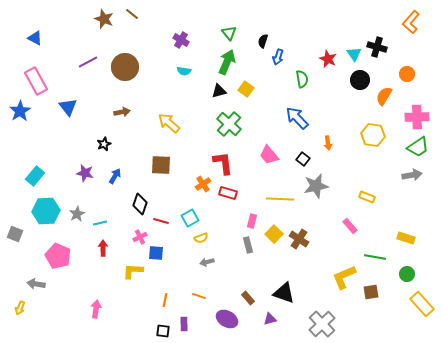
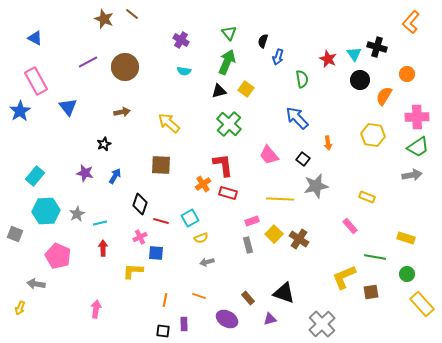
red L-shape at (223, 163): moved 2 px down
pink rectangle at (252, 221): rotated 56 degrees clockwise
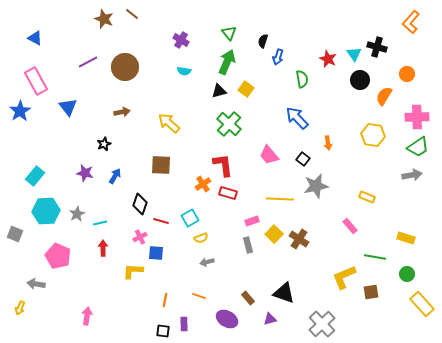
pink arrow at (96, 309): moved 9 px left, 7 px down
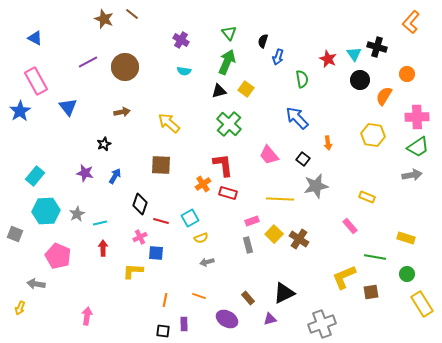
black triangle at (284, 293): rotated 45 degrees counterclockwise
yellow rectangle at (422, 304): rotated 10 degrees clockwise
gray cross at (322, 324): rotated 24 degrees clockwise
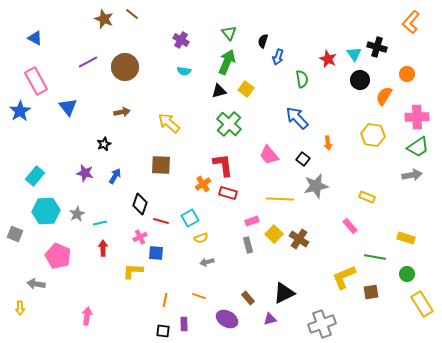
yellow arrow at (20, 308): rotated 24 degrees counterclockwise
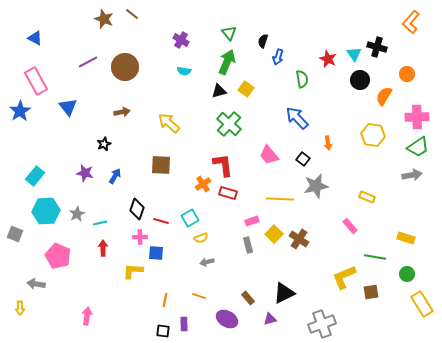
black diamond at (140, 204): moved 3 px left, 5 px down
pink cross at (140, 237): rotated 24 degrees clockwise
